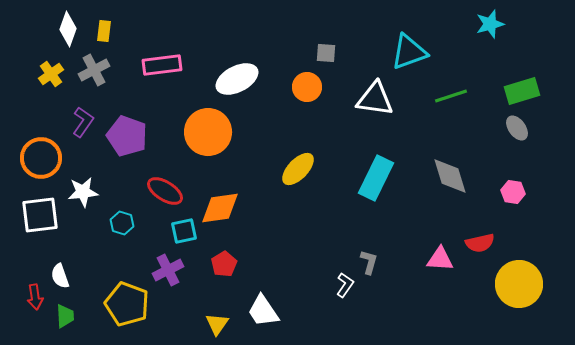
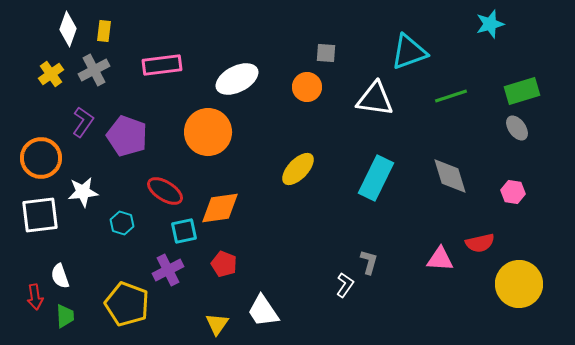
red pentagon at (224, 264): rotated 20 degrees counterclockwise
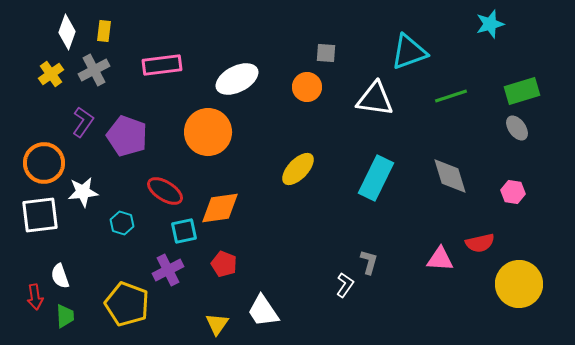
white diamond at (68, 29): moved 1 px left, 3 px down
orange circle at (41, 158): moved 3 px right, 5 px down
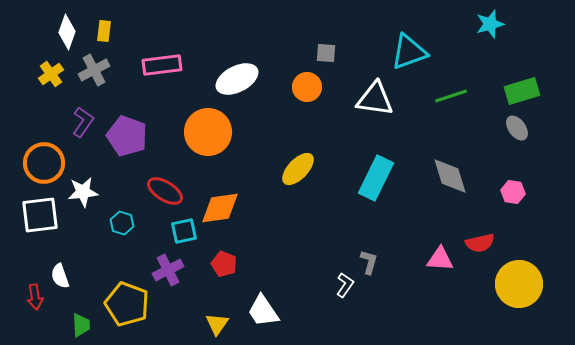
green trapezoid at (65, 316): moved 16 px right, 9 px down
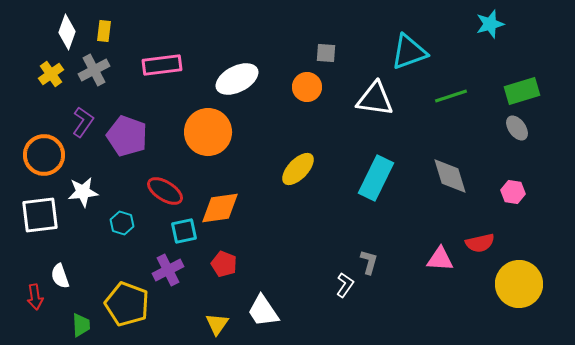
orange circle at (44, 163): moved 8 px up
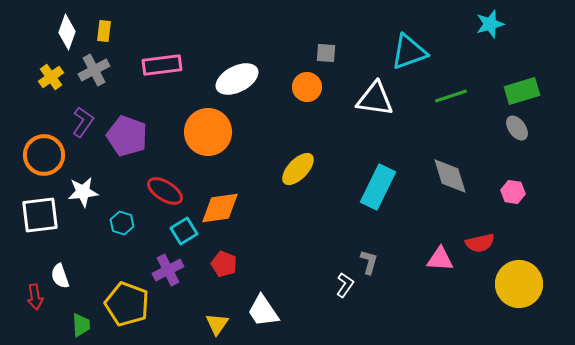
yellow cross at (51, 74): moved 3 px down
cyan rectangle at (376, 178): moved 2 px right, 9 px down
cyan square at (184, 231): rotated 20 degrees counterclockwise
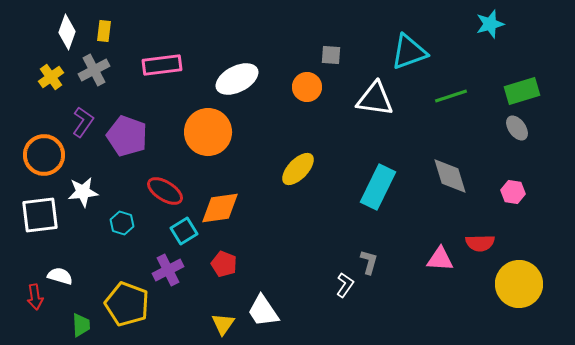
gray square at (326, 53): moved 5 px right, 2 px down
red semicircle at (480, 243): rotated 12 degrees clockwise
white semicircle at (60, 276): rotated 125 degrees clockwise
yellow triangle at (217, 324): moved 6 px right
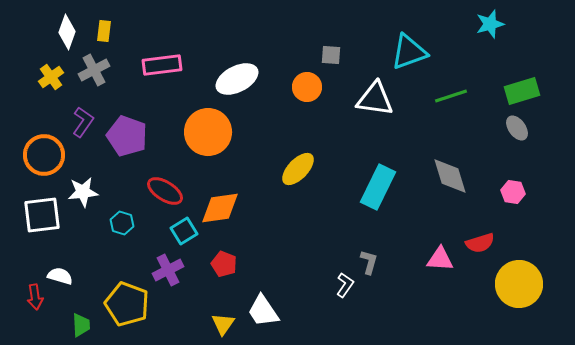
white square at (40, 215): moved 2 px right
red semicircle at (480, 243): rotated 16 degrees counterclockwise
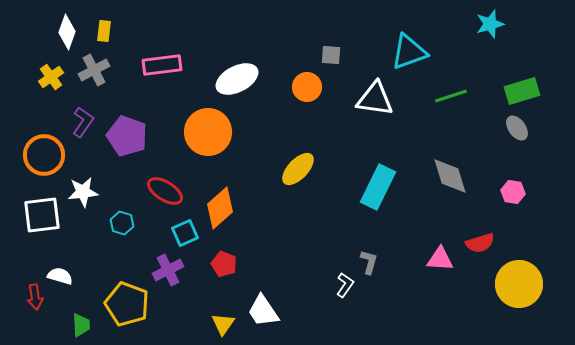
orange diamond at (220, 208): rotated 33 degrees counterclockwise
cyan square at (184, 231): moved 1 px right, 2 px down; rotated 8 degrees clockwise
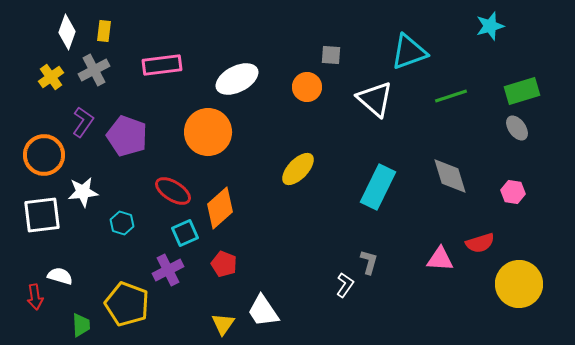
cyan star at (490, 24): moved 2 px down
white triangle at (375, 99): rotated 33 degrees clockwise
red ellipse at (165, 191): moved 8 px right
